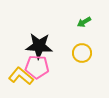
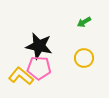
black star: rotated 8 degrees clockwise
yellow circle: moved 2 px right, 5 px down
pink pentagon: moved 2 px right, 1 px down
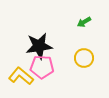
black star: rotated 20 degrees counterclockwise
pink pentagon: moved 3 px right, 1 px up
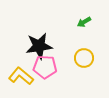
pink pentagon: moved 3 px right
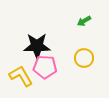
green arrow: moved 1 px up
black star: moved 2 px left; rotated 8 degrees clockwise
yellow L-shape: rotated 20 degrees clockwise
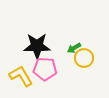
green arrow: moved 10 px left, 27 px down
pink pentagon: moved 2 px down
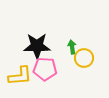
green arrow: moved 2 px left, 1 px up; rotated 112 degrees clockwise
yellow L-shape: moved 1 px left; rotated 115 degrees clockwise
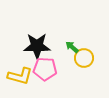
green arrow: rotated 40 degrees counterclockwise
yellow L-shape: rotated 20 degrees clockwise
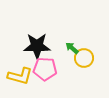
green arrow: moved 1 px down
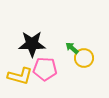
black star: moved 5 px left, 2 px up
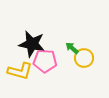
black star: rotated 12 degrees clockwise
pink pentagon: moved 8 px up
yellow L-shape: moved 5 px up
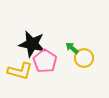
pink pentagon: rotated 30 degrees clockwise
